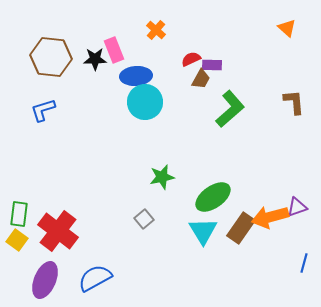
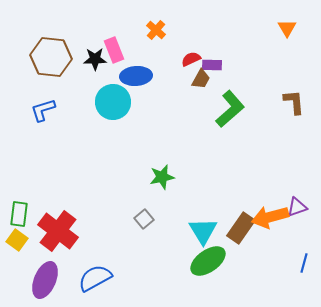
orange triangle: rotated 18 degrees clockwise
cyan circle: moved 32 px left
green ellipse: moved 5 px left, 64 px down
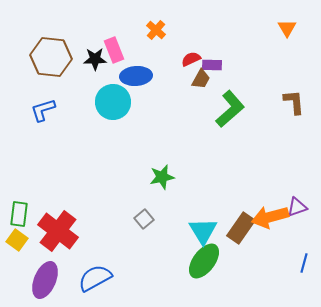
green ellipse: moved 4 px left; rotated 18 degrees counterclockwise
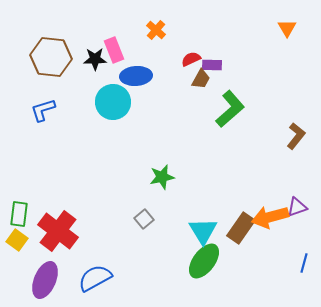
brown L-shape: moved 2 px right, 34 px down; rotated 44 degrees clockwise
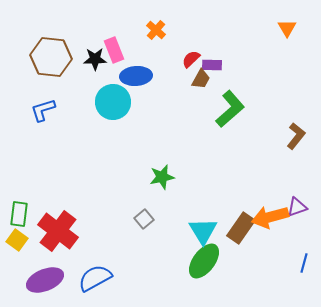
red semicircle: rotated 18 degrees counterclockwise
purple ellipse: rotated 45 degrees clockwise
